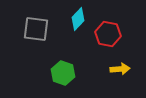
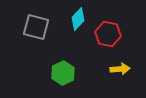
gray square: moved 2 px up; rotated 8 degrees clockwise
green hexagon: rotated 15 degrees clockwise
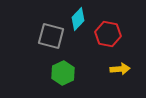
gray square: moved 15 px right, 9 px down
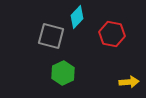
cyan diamond: moved 1 px left, 2 px up
red hexagon: moved 4 px right
yellow arrow: moved 9 px right, 13 px down
